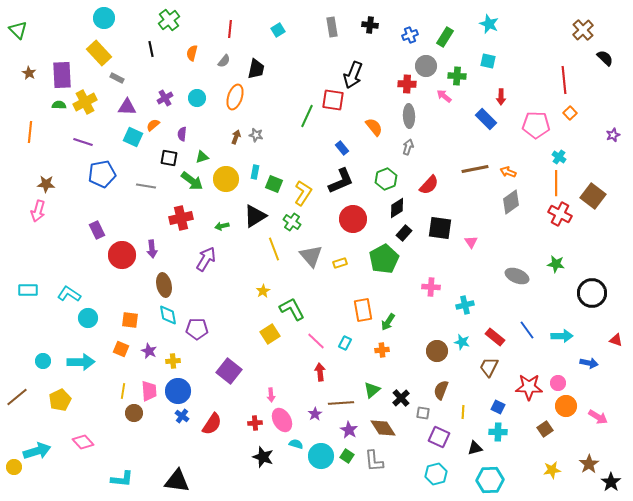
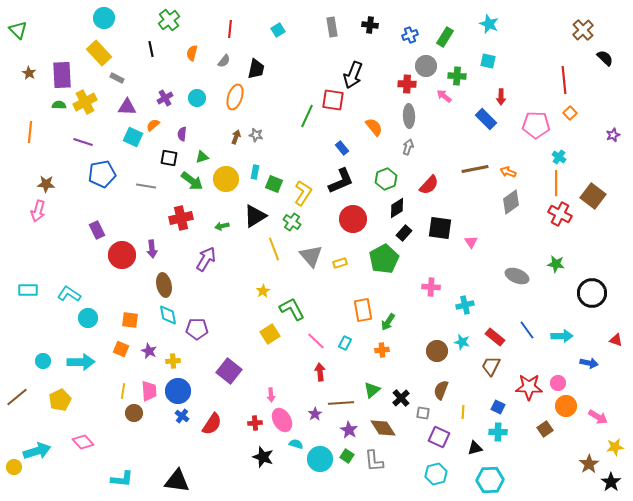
brown trapezoid at (489, 367): moved 2 px right, 1 px up
cyan circle at (321, 456): moved 1 px left, 3 px down
yellow star at (552, 470): moved 63 px right, 23 px up
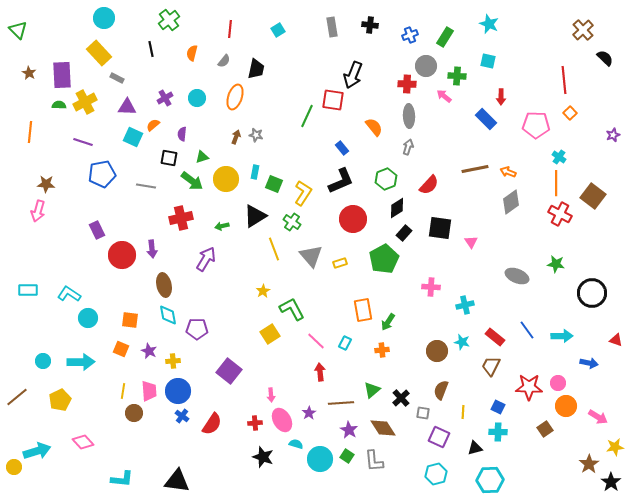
purple star at (315, 414): moved 6 px left, 1 px up
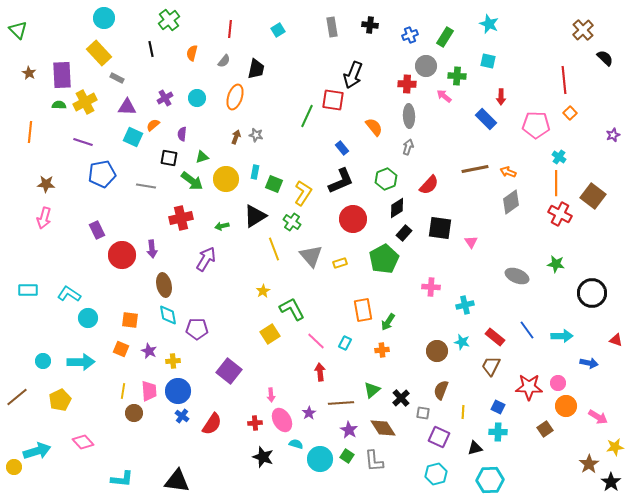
pink arrow at (38, 211): moved 6 px right, 7 px down
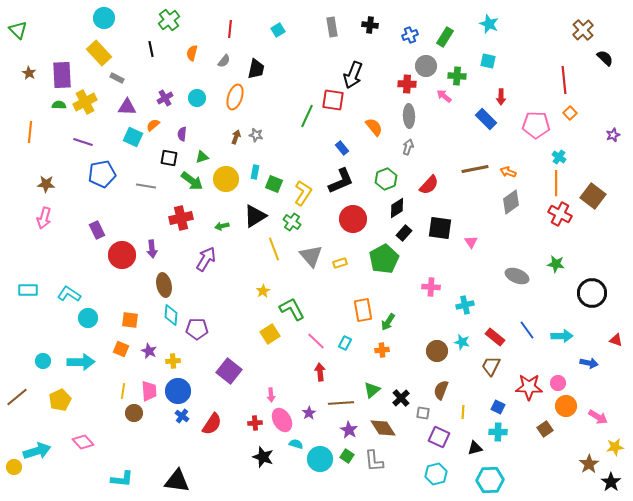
cyan diamond at (168, 315): moved 3 px right; rotated 15 degrees clockwise
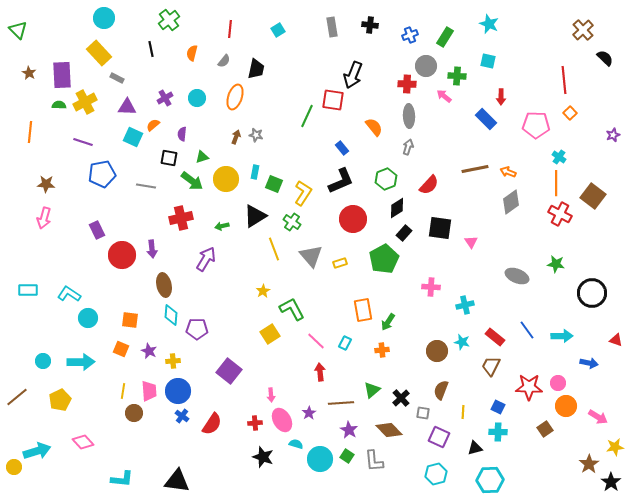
brown diamond at (383, 428): moved 6 px right, 2 px down; rotated 12 degrees counterclockwise
